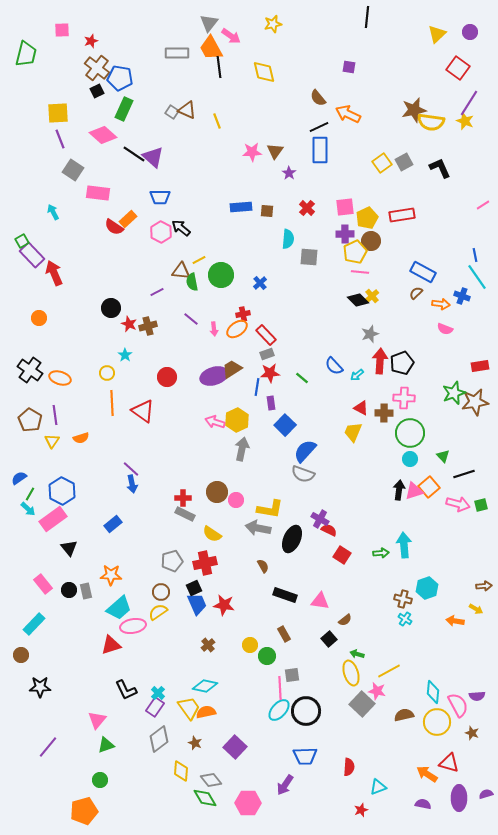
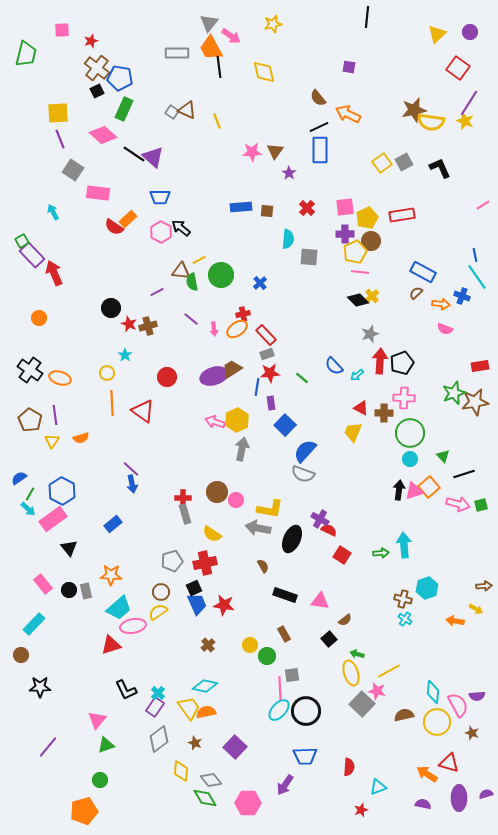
gray rectangle at (185, 514): rotated 48 degrees clockwise
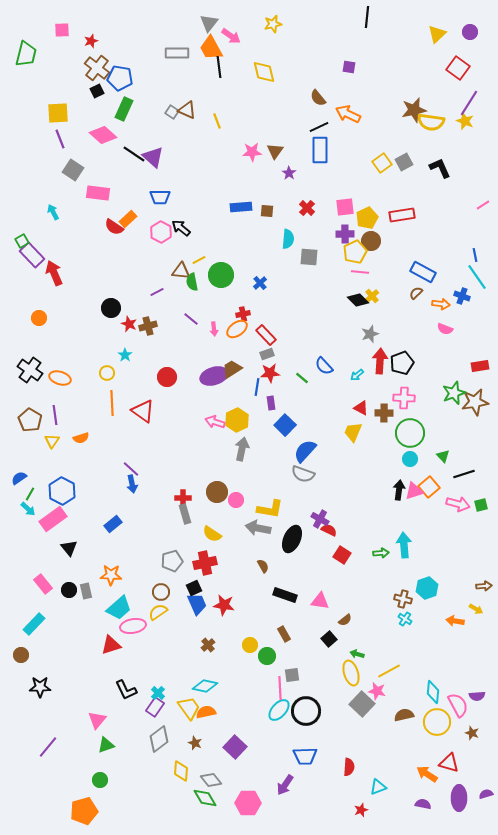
blue semicircle at (334, 366): moved 10 px left
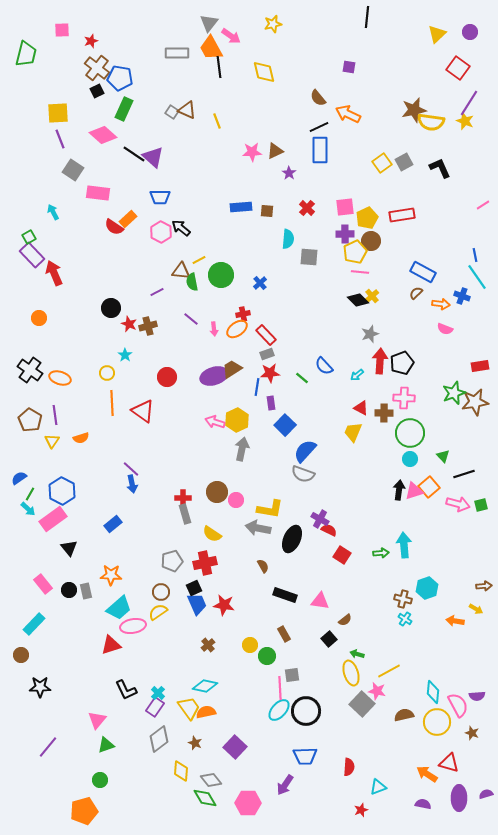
brown triangle at (275, 151): rotated 30 degrees clockwise
green square at (22, 241): moved 7 px right, 4 px up
